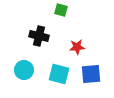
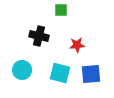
green square: rotated 16 degrees counterclockwise
red star: moved 2 px up
cyan circle: moved 2 px left
cyan square: moved 1 px right, 1 px up
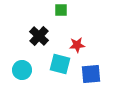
black cross: rotated 30 degrees clockwise
cyan square: moved 9 px up
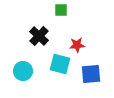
cyan circle: moved 1 px right, 1 px down
